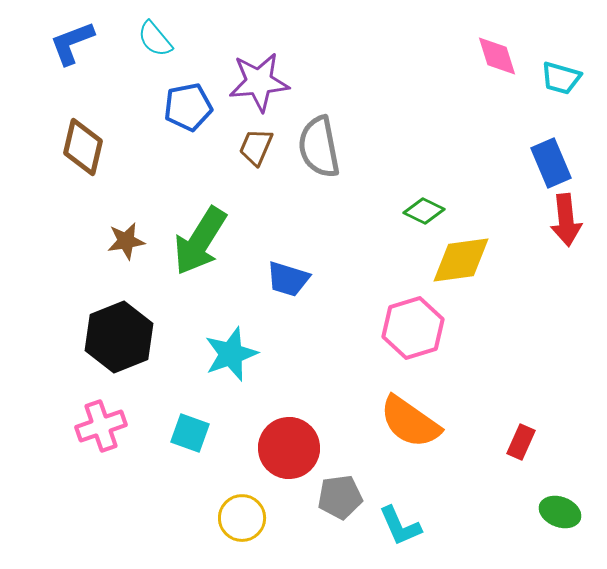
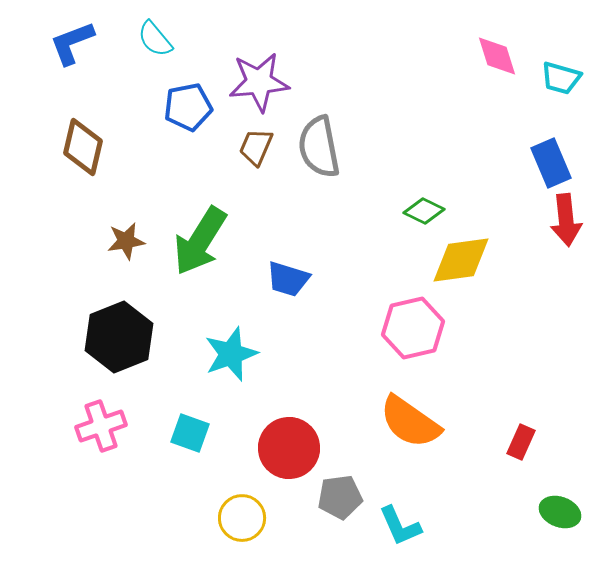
pink hexagon: rotated 4 degrees clockwise
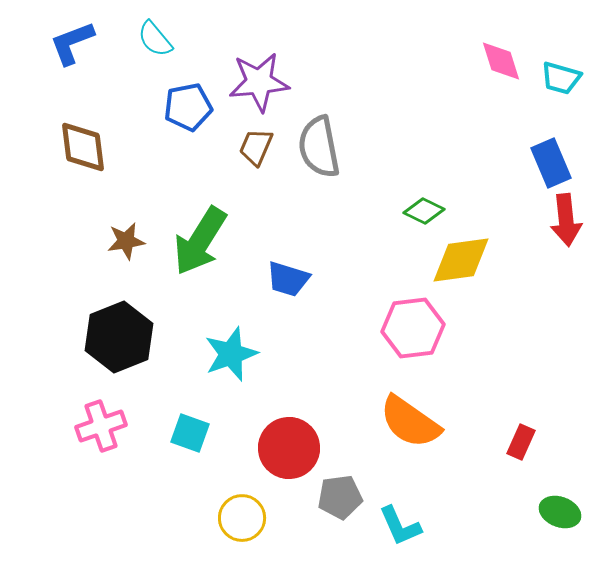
pink diamond: moved 4 px right, 5 px down
brown diamond: rotated 20 degrees counterclockwise
pink hexagon: rotated 6 degrees clockwise
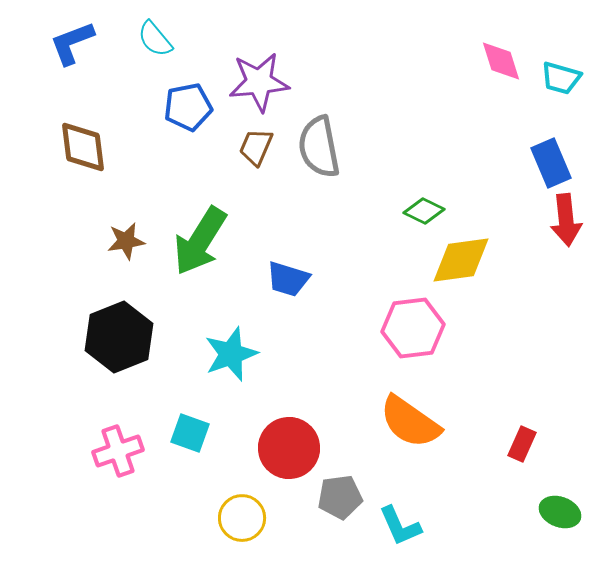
pink cross: moved 17 px right, 25 px down
red rectangle: moved 1 px right, 2 px down
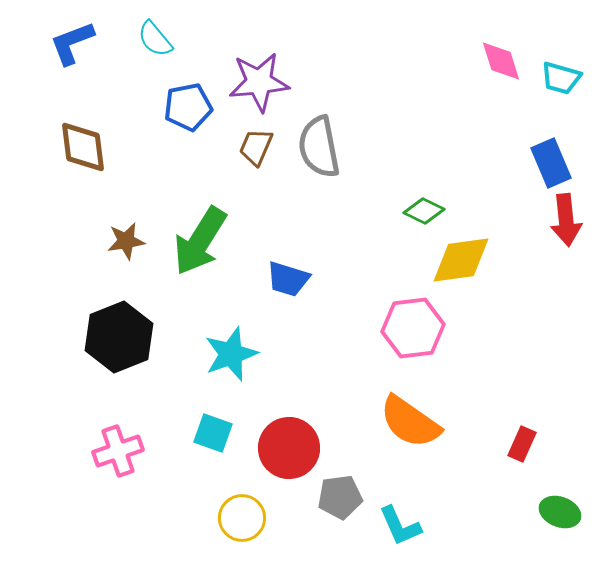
cyan square: moved 23 px right
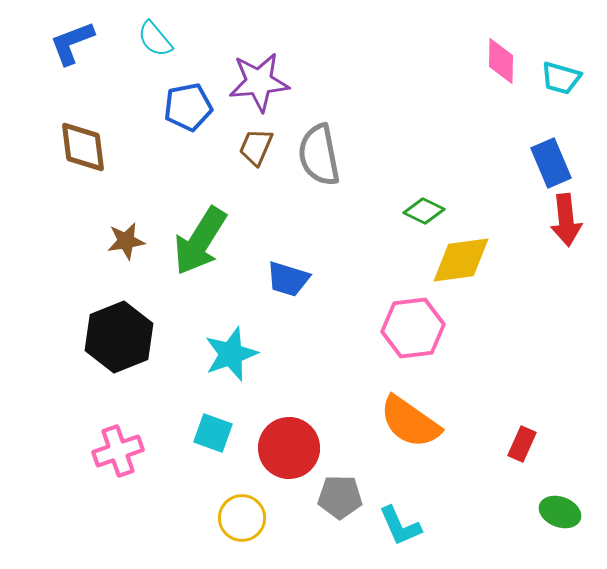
pink diamond: rotated 18 degrees clockwise
gray semicircle: moved 8 px down
gray pentagon: rotated 9 degrees clockwise
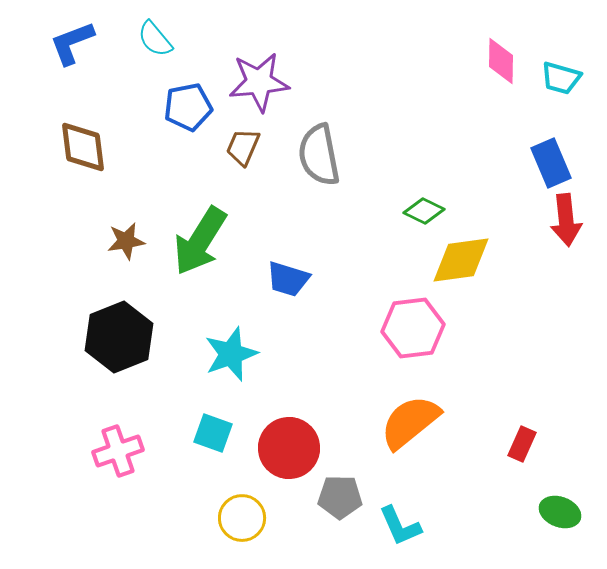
brown trapezoid: moved 13 px left
orange semicircle: rotated 106 degrees clockwise
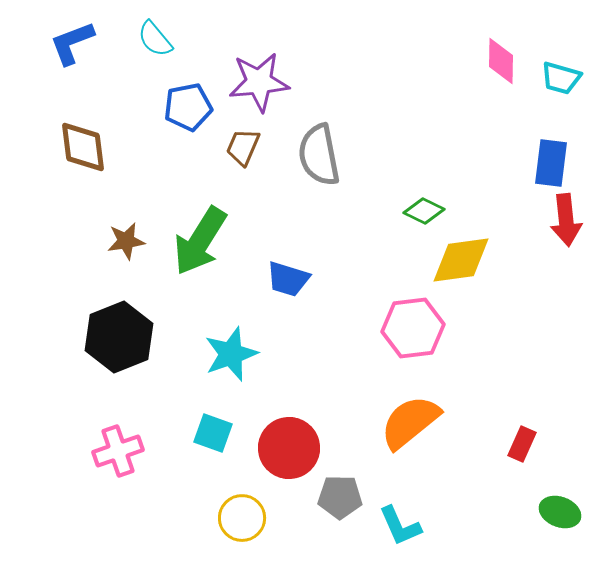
blue rectangle: rotated 30 degrees clockwise
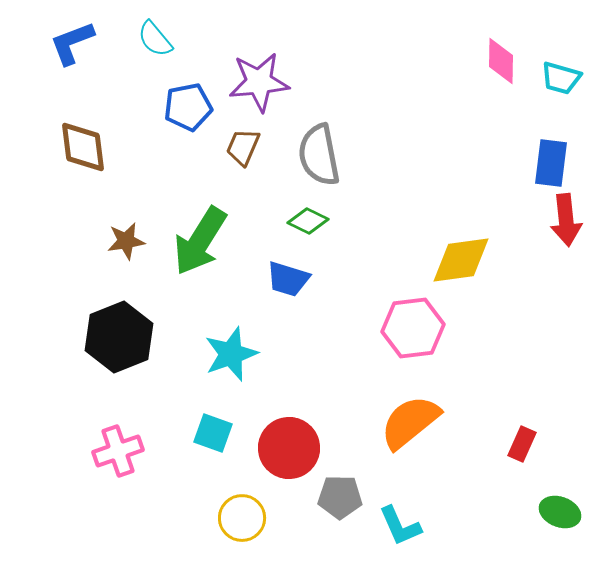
green diamond: moved 116 px left, 10 px down
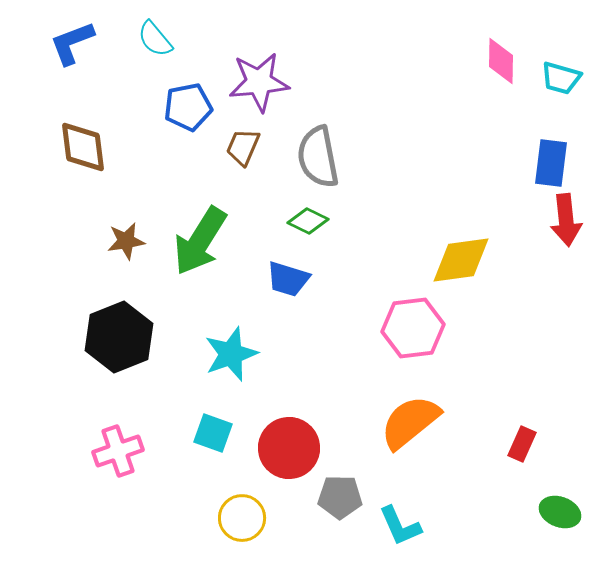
gray semicircle: moved 1 px left, 2 px down
